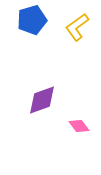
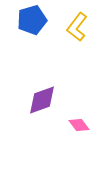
yellow L-shape: rotated 16 degrees counterclockwise
pink diamond: moved 1 px up
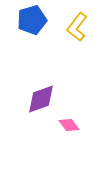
purple diamond: moved 1 px left, 1 px up
pink diamond: moved 10 px left
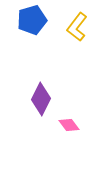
purple diamond: rotated 44 degrees counterclockwise
